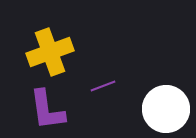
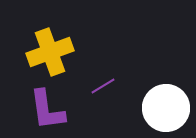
purple line: rotated 10 degrees counterclockwise
white circle: moved 1 px up
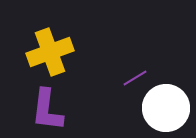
purple line: moved 32 px right, 8 px up
purple L-shape: rotated 15 degrees clockwise
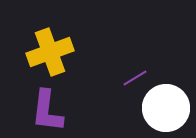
purple L-shape: moved 1 px down
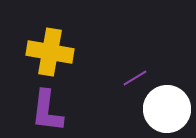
yellow cross: rotated 30 degrees clockwise
white circle: moved 1 px right, 1 px down
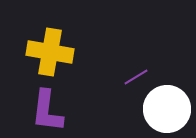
purple line: moved 1 px right, 1 px up
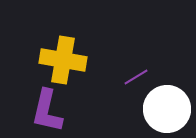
yellow cross: moved 13 px right, 8 px down
purple L-shape: rotated 6 degrees clockwise
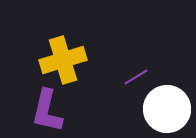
yellow cross: rotated 27 degrees counterclockwise
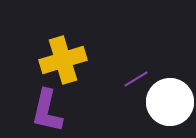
purple line: moved 2 px down
white circle: moved 3 px right, 7 px up
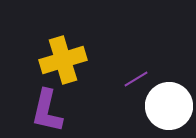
white circle: moved 1 px left, 4 px down
